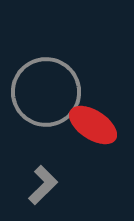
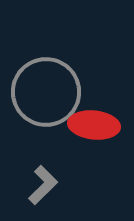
red ellipse: moved 1 px right; rotated 27 degrees counterclockwise
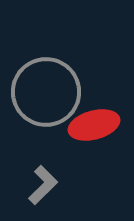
red ellipse: rotated 21 degrees counterclockwise
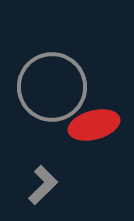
gray circle: moved 6 px right, 5 px up
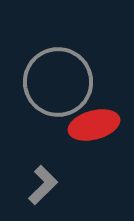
gray circle: moved 6 px right, 5 px up
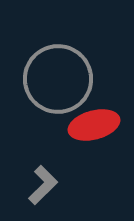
gray circle: moved 3 px up
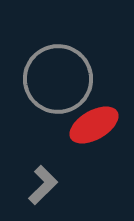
red ellipse: rotated 15 degrees counterclockwise
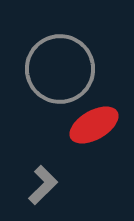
gray circle: moved 2 px right, 10 px up
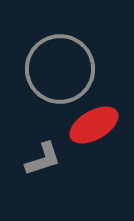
gray L-shape: moved 26 px up; rotated 27 degrees clockwise
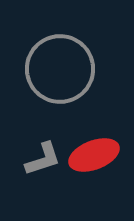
red ellipse: moved 30 px down; rotated 9 degrees clockwise
